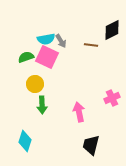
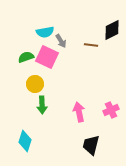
cyan semicircle: moved 1 px left, 7 px up
pink cross: moved 1 px left, 12 px down
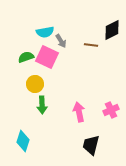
cyan diamond: moved 2 px left
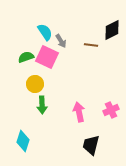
cyan semicircle: rotated 114 degrees counterclockwise
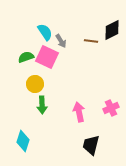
brown line: moved 4 px up
pink cross: moved 2 px up
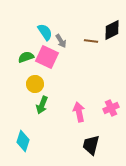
green arrow: rotated 24 degrees clockwise
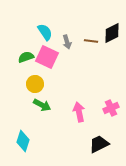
black diamond: moved 3 px down
gray arrow: moved 6 px right, 1 px down; rotated 16 degrees clockwise
green arrow: rotated 84 degrees counterclockwise
black trapezoid: moved 8 px right, 1 px up; rotated 50 degrees clockwise
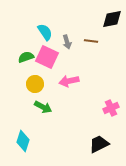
black diamond: moved 14 px up; rotated 15 degrees clockwise
green arrow: moved 1 px right, 2 px down
pink arrow: moved 10 px left, 31 px up; rotated 90 degrees counterclockwise
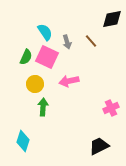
brown line: rotated 40 degrees clockwise
green semicircle: rotated 133 degrees clockwise
green arrow: rotated 114 degrees counterclockwise
black trapezoid: moved 2 px down
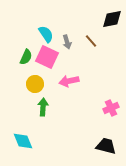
cyan semicircle: moved 1 px right, 2 px down
cyan diamond: rotated 40 degrees counterclockwise
black trapezoid: moved 7 px right; rotated 40 degrees clockwise
